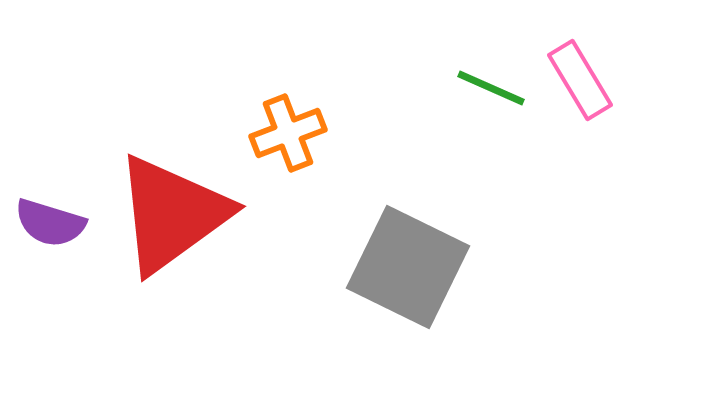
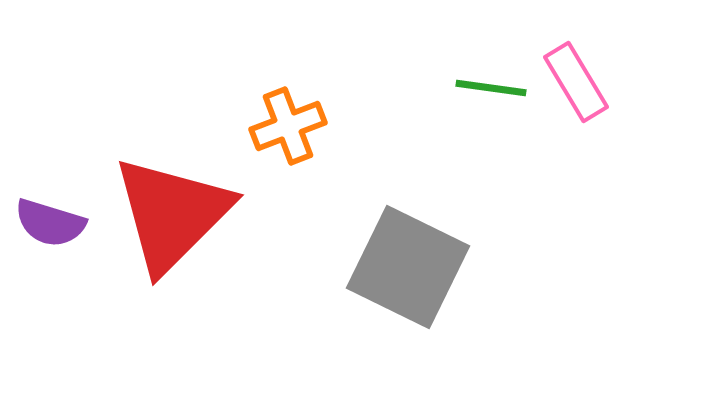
pink rectangle: moved 4 px left, 2 px down
green line: rotated 16 degrees counterclockwise
orange cross: moved 7 px up
red triangle: rotated 9 degrees counterclockwise
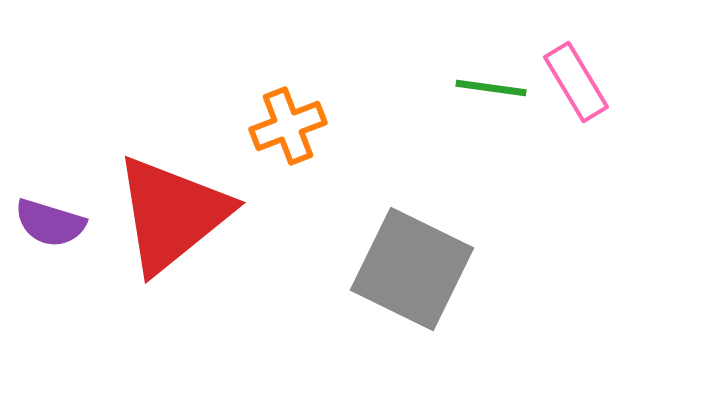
red triangle: rotated 6 degrees clockwise
gray square: moved 4 px right, 2 px down
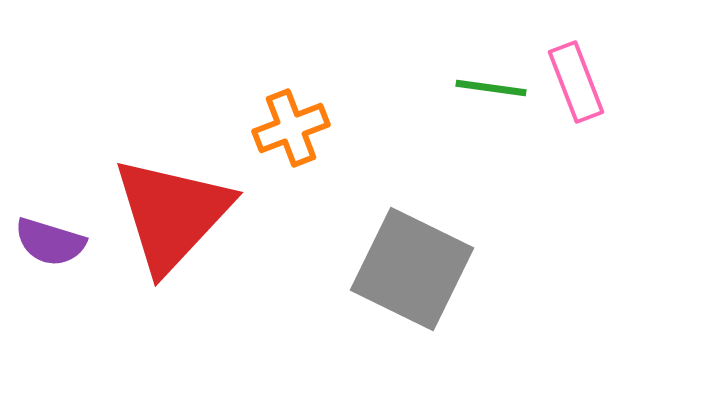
pink rectangle: rotated 10 degrees clockwise
orange cross: moved 3 px right, 2 px down
red triangle: rotated 8 degrees counterclockwise
purple semicircle: moved 19 px down
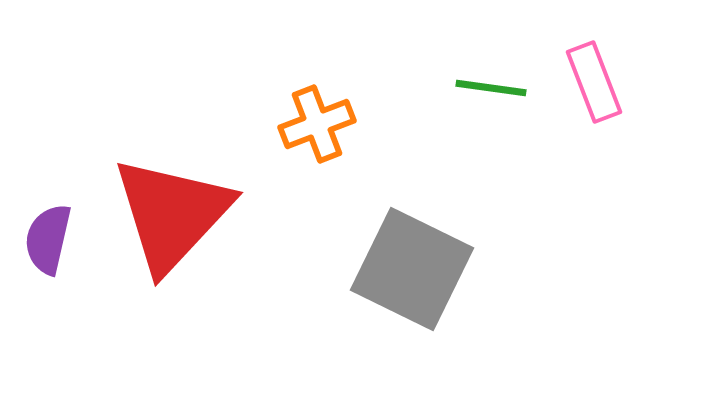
pink rectangle: moved 18 px right
orange cross: moved 26 px right, 4 px up
purple semicircle: moved 2 px left, 3 px up; rotated 86 degrees clockwise
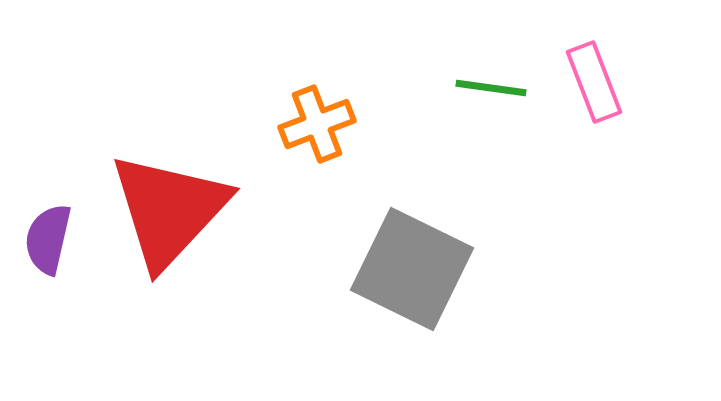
red triangle: moved 3 px left, 4 px up
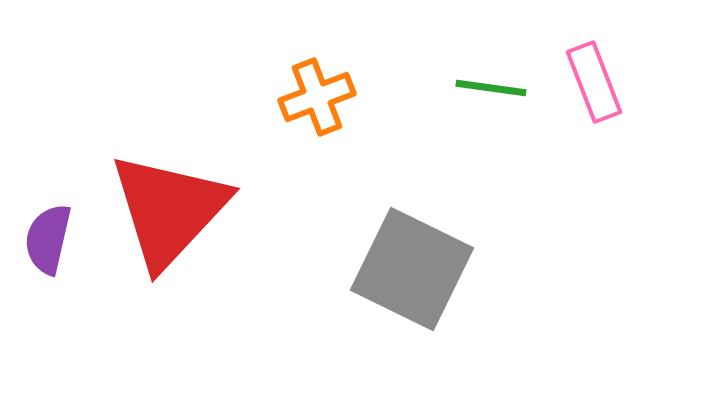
orange cross: moved 27 px up
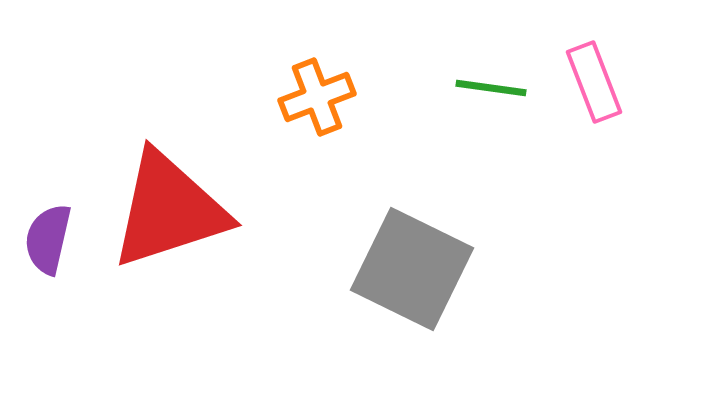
red triangle: rotated 29 degrees clockwise
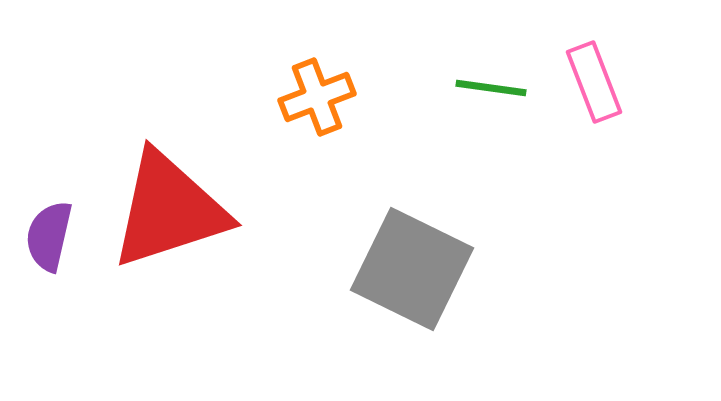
purple semicircle: moved 1 px right, 3 px up
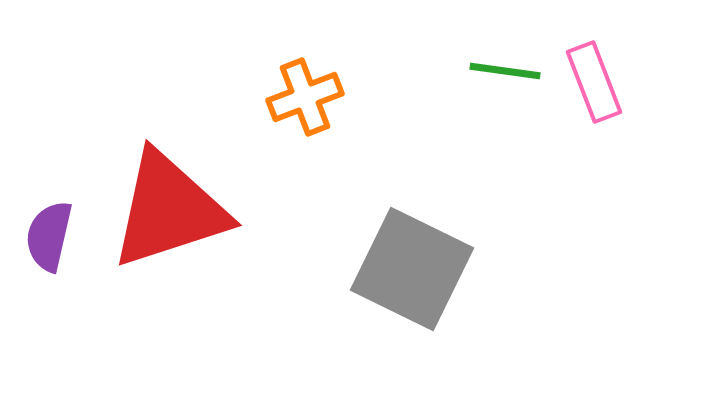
green line: moved 14 px right, 17 px up
orange cross: moved 12 px left
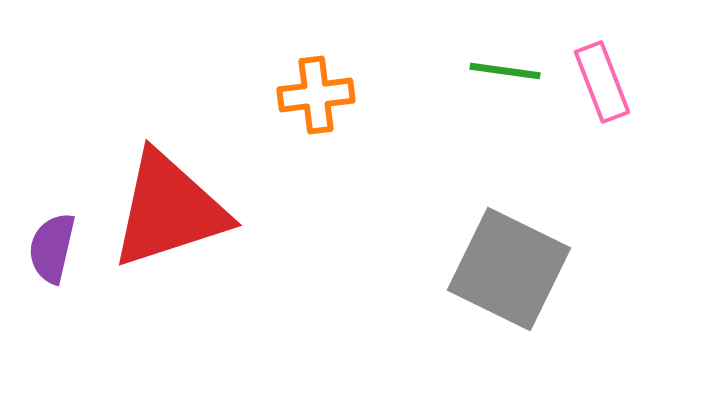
pink rectangle: moved 8 px right
orange cross: moved 11 px right, 2 px up; rotated 14 degrees clockwise
purple semicircle: moved 3 px right, 12 px down
gray square: moved 97 px right
